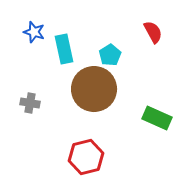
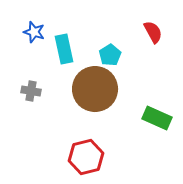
brown circle: moved 1 px right
gray cross: moved 1 px right, 12 px up
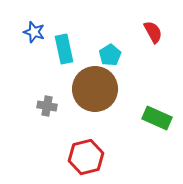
gray cross: moved 16 px right, 15 px down
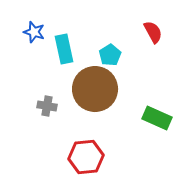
red hexagon: rotated 8 degrees clockwise
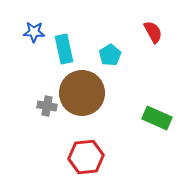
blue star: rotated 15 degrees counterclockwise
brown circle: moved 13 px left, 4 px down
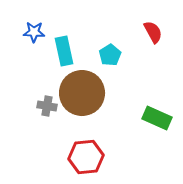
cyan rectangle: moved 2 px down
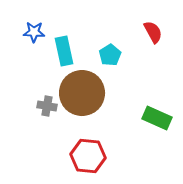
red hexagon: moved 2 px right, 1 px up; rotated 12 degrees clockwise
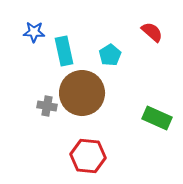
red semicircle: moved 1 px left; rotated 20 degrees counterclockwise
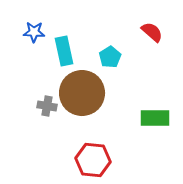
cyan pentagon: moved 2 px down
green rectangle: moved 2 px left; rotated 24 degrees counterclockwise
red hexagon: moved 5 px right, 4 px down
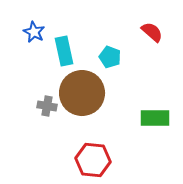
blue star: rotated 25 degrees clockwise
cyan pentagon: rotated 20 degrees counterclockwise
